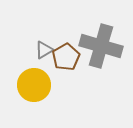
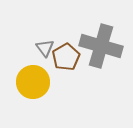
gray triangle: moved 1 px right, 2 px up; rotated 36 degrees counterclockwise
yellow circle: moved 1 px left, 3 px up
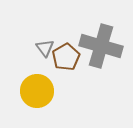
yellow circle: moved 4 px right, 9 px down
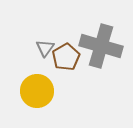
gray triangle: rotated 12 degrees clockwise
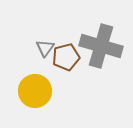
brown pentagon: rotated 16 degrees clockwise
yellow circle: moved 2 px left
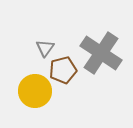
gray cross: moved 7 px down; rotated 18 degrees clockwise
brown pentagon: moved 3 px left, 13 px down
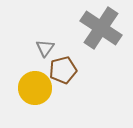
gray cross: moved 25 px up
yellow circle: moved 3 px up
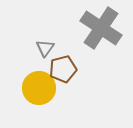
brown pentagon: moved 1 px up
yellow circle: moved 4 px right
